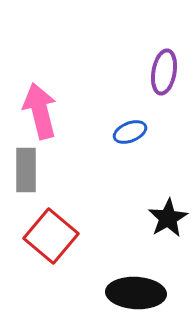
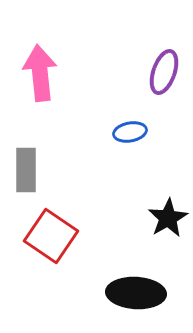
purple ellipse: rotated 9 degrees clockwise
pink arrow: moved 38 px up; rotated 8 degrees clockwise
blue ellipse: rotated 12 degrees clockwise
red square: rotated 6 degrees counterclockwise
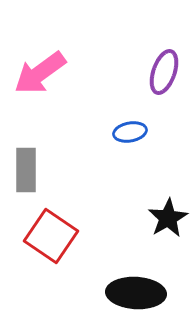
pink arrow: rotated 120 degrees counterclockwise
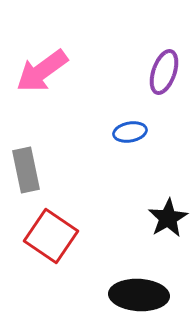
pink arrow: moved 2 px right, 2 px up
gray rectangle: rotated 12 degrees counterclockwise
black ellipse: moved 3 px right, 2 px down
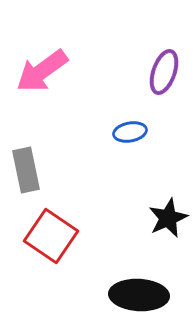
black star: rotated 6 degrees clockwise
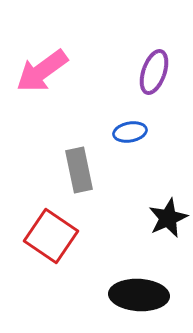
purple ellipse: moved 10 px left
gray rectangle: moved 53 px right
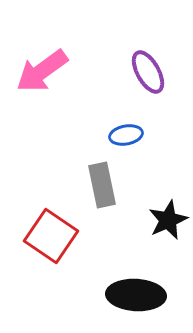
purple ellipse: moved 6 px left; rotated 48 degrees counterclockwise
blue ellipse: moved 4 px left, 3 px down
gray rectangle: moved 23 px right, 15 px down
black star: moved 2 px down
black ellipse: moved 3 px left
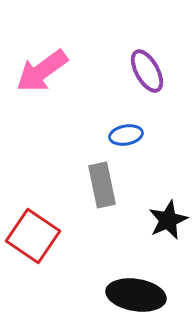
purple ellipse: moved 1 px left, 1 px up
red square: moved 18 px left
black ellipse: rotated 6 degrees clockwise
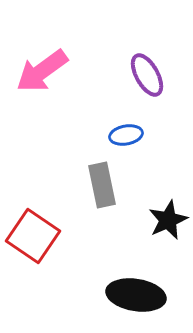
purple ellipse: moved 4 px down
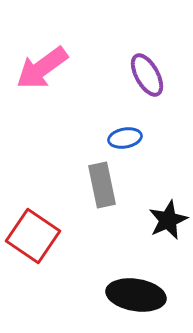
pink arrow: moved 3 px up
blue ellipse: moved 1 px left, 3 px down
